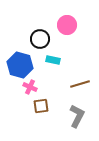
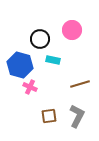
pink circle: moved 5 px right, 5 px down
brown square: moved 8 px right, 10 px down
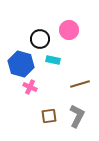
pink circle: moved 3 px left
blue hexagon: moved 1 px right, 1 px up
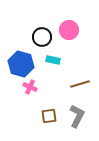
black circle: moved 2 px right, 2 px up
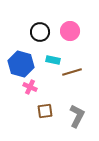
pink circle: moved 1 px right, 1 px down
black circle: moved 2 px left, 5 px up
brown line: moved 8 px left, 12 px up
brown square: moved 4 px left, 5 px up
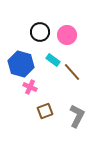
pink circle: moved 3 px left, 4 px down
cyan rectangle: rotated 24 degrees clockwise
brown line: rotated 66 degrees clockwise
brown square: rotated 14 degrees counterclockwise
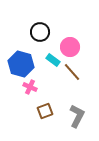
pink circle: moved 3 px right, 12 px down
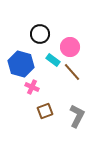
black circle: moved 2 px down
pink cross: moved 2 px right
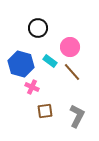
black circle: moved 2 px left, 6 px up
cyan rectangle: moved 3 px left, 1 px down
brown square: rotated 14 degrees clockwise
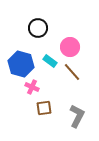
brown square: moved 1 px left, 3 px up
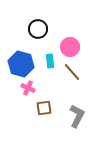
black circle: moved 1 px down
cyan rectangle: rotated 48 degrees clockwise
pink cross: moved 4 px left, 1 px down
